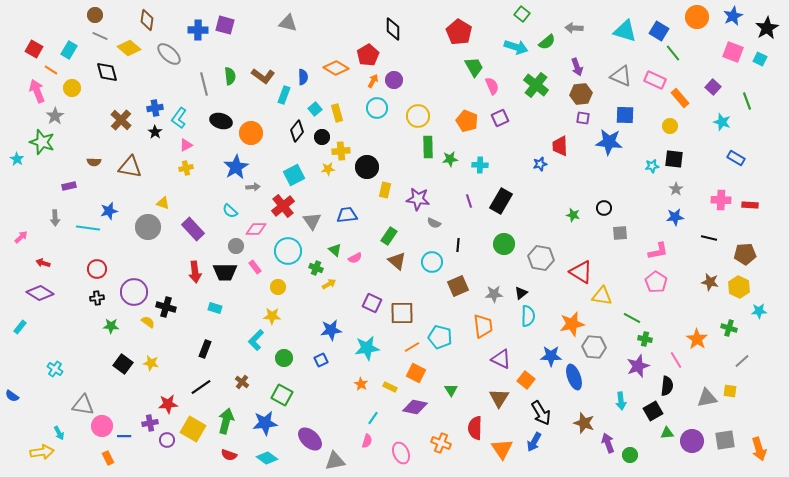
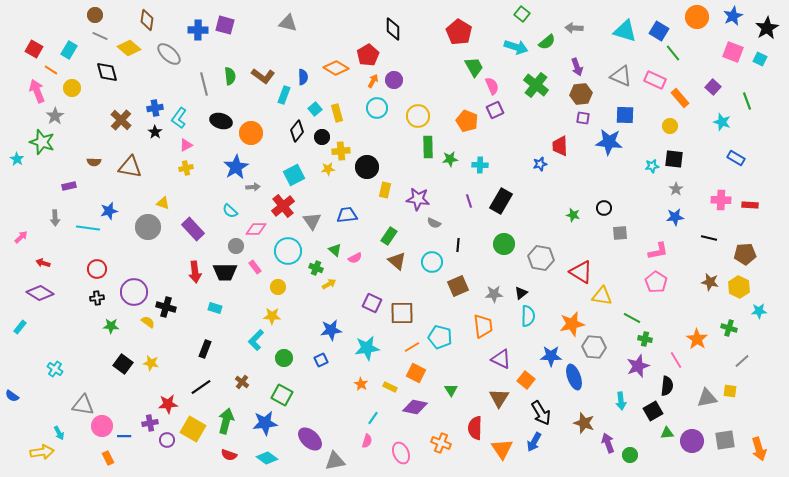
purple square at (500, 118): moved 5 px left, 8 px up
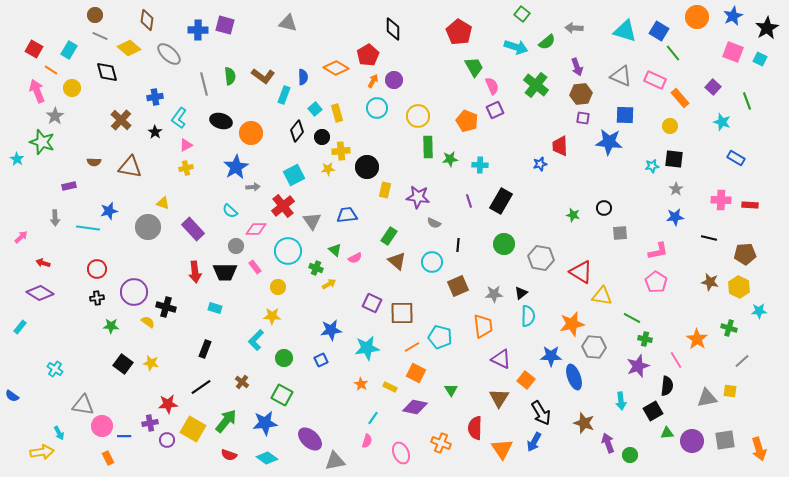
blue cross at (155, 108): moved 11 px up
purple star at (418, 199): moved 2 px up
green arrow at (226, 421): rotated 25 degrees clockwise
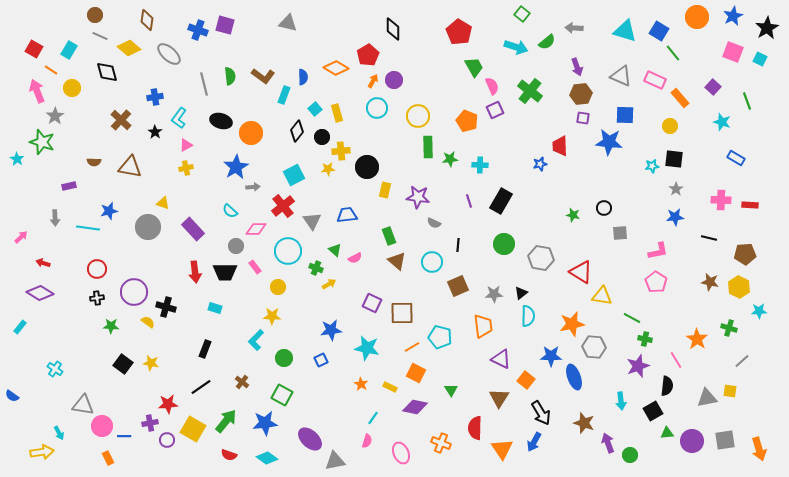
blue cross at (198, 30): rotated 18 degrees clockwise
green cross at (536, 85): moved 6 px left, 6 px down
green rectangle at (389, 236): rotated 54 degrees counterclockwise
cyan star at (367, 348): rotated 20 degrees clockwise
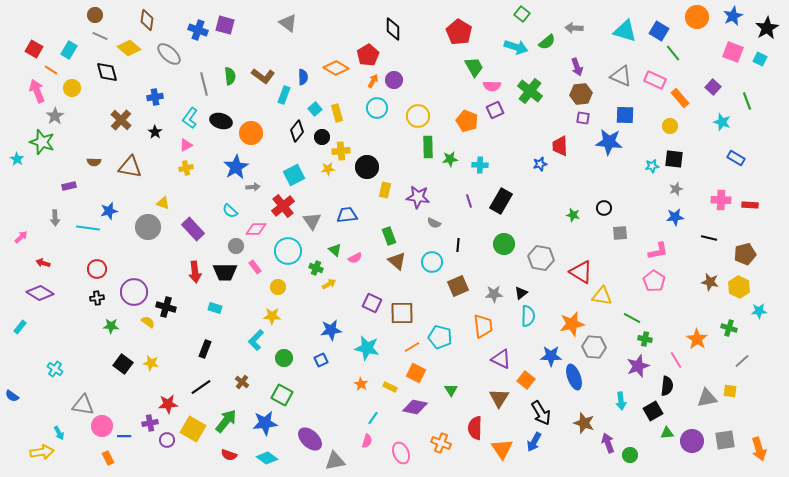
gray triangle at (288, 23): rotated 24 degrees clockwise
pink semicircle at (492, 86): rotated 114 degrees clockwise
cyan L-shape at (179, 118): moved 11 px right
gray star at (676, 189): rotated 16 degrees clockwise
brown pentagon at (745, 254): rotated 10 degrees counterclockwise
pink pentagon at (656, 282): moved 2 px left, 1 px up
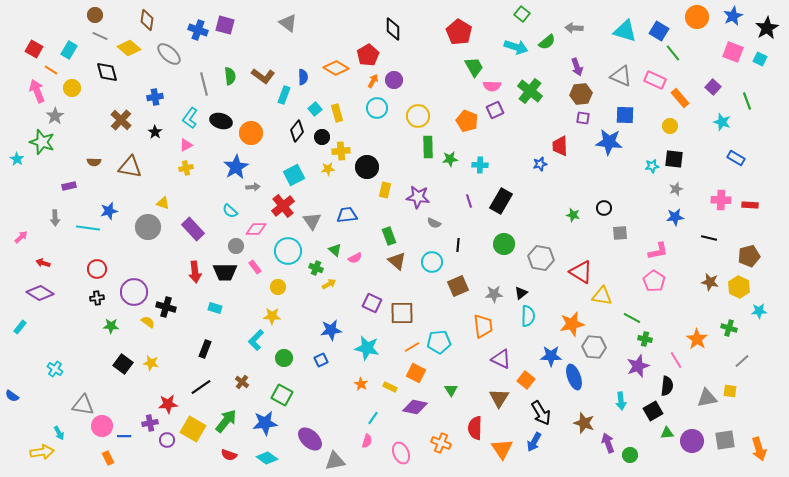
brown pentagon at (745, 254): moved 4 px right, 2 px down
cyan pentagon at (440, 337): moved 1 px left, 5 px down; rotated 20 degrees counterclockwise
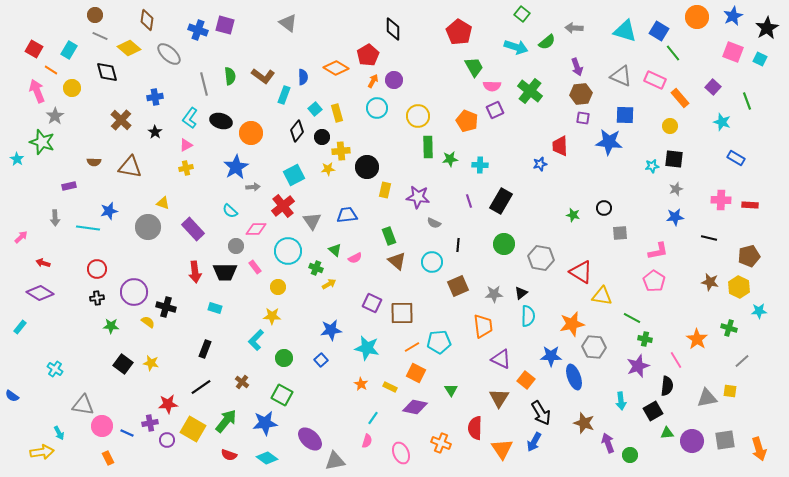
blue square at (321, 360): rotated 16 degrees counterclockwise
blue line at (124, 436): moved 3 px right, 3 px up; rotated 24 degrees clockwise
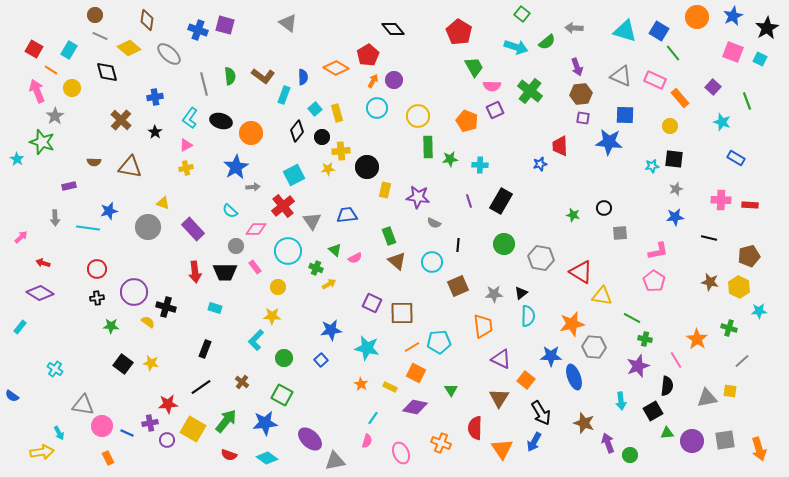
black diamond at (393, 29): rotated 40 degrees counterclockwise
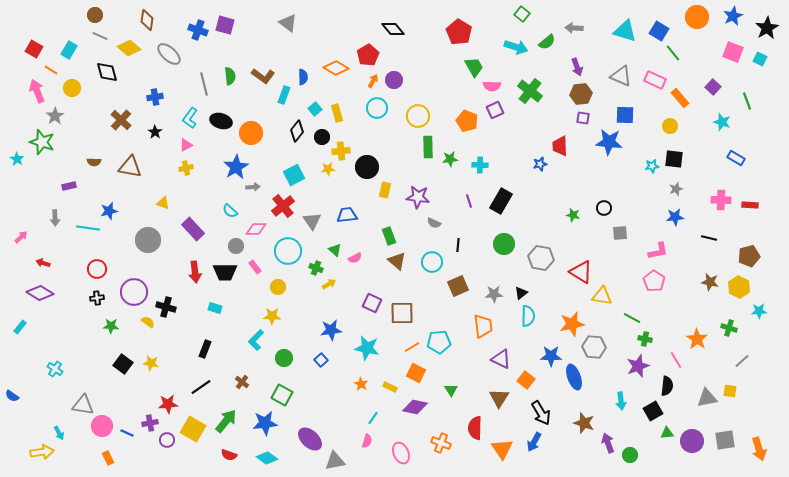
gray circle at (148, 227): moved 13 px down
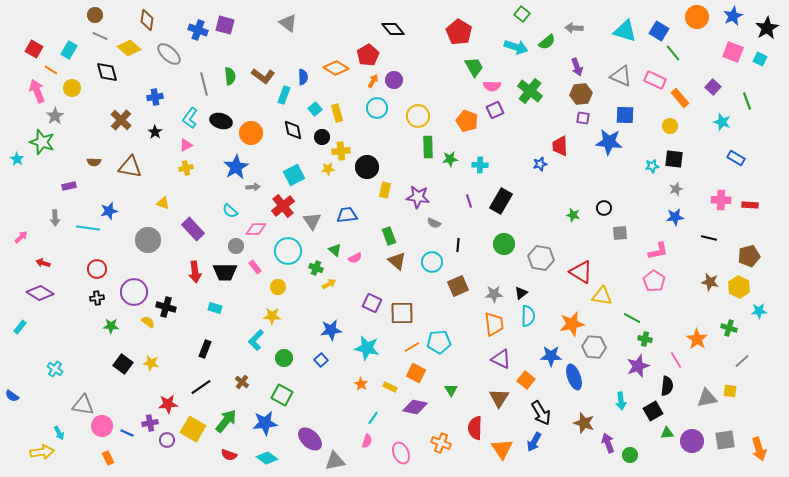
black diamond at (297, 131): moved 4 px left, 1 px up; rotated 50 degrees counterclockwise
orange trapezoid at (483, 326): moved 11 px right, 2 px up
